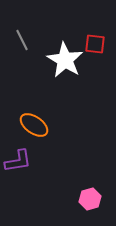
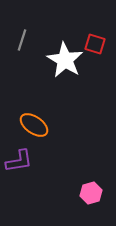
gray line: rotated 45 degrees clockwise
red square: rotated 10 degrees clockwise
purple L-shape: moved 1 px right
pink hexagon: moved 1 px right, 6 px up
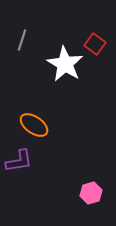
red square: rotated 20 degrees clockwise
white star: moved 4 px down
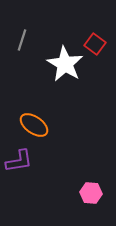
pink hexagon: rotated 20 degrees clockwise
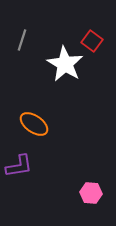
red square: moved 3 px left, 3 px up
orange ellipse: moved 1 px up
purple L-shape: moved 5 px down
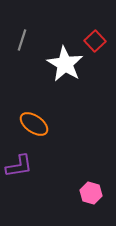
red square: moved 3 px right; rotated 10 degrees clockwise
pink hexagon: rotated 10 degrees clockwise
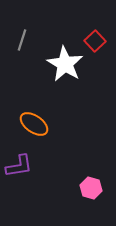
pink hexagon: moved 5 px up
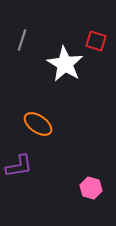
red square: moved 1 px right; rotated 30 degrees counterclockwise
orange ellipse: moved 4 px right
